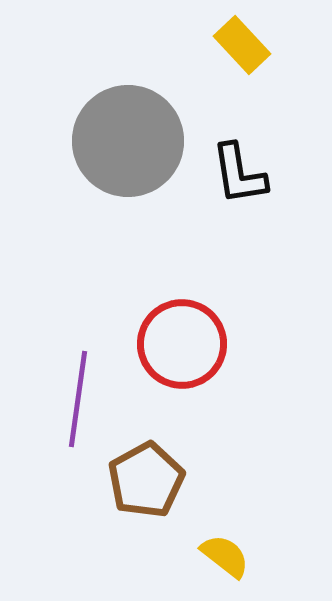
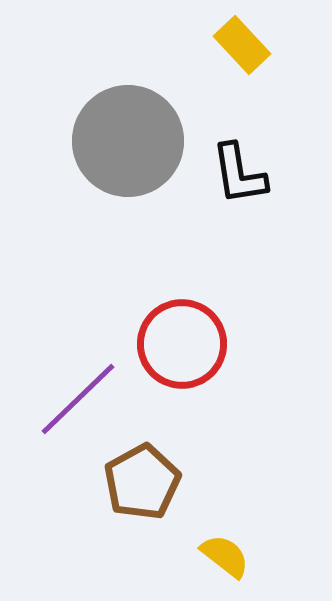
purple line: rotated 38 degrees clockwise
brown pentagon: moved 4 px left, 2 px down
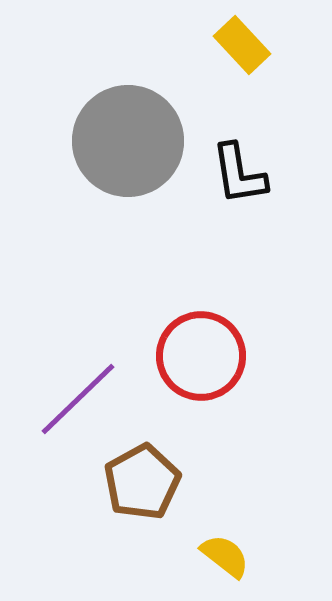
red circle: moved 19 px right, 12 px down
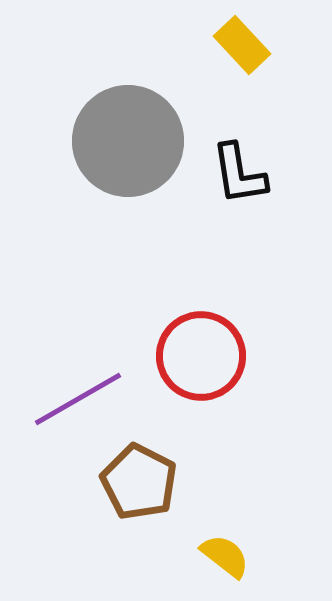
purple line: rotated 14 degrees clockwise
brown pentagon: moved 3 px left; rotated 16 degrees counterclockwise
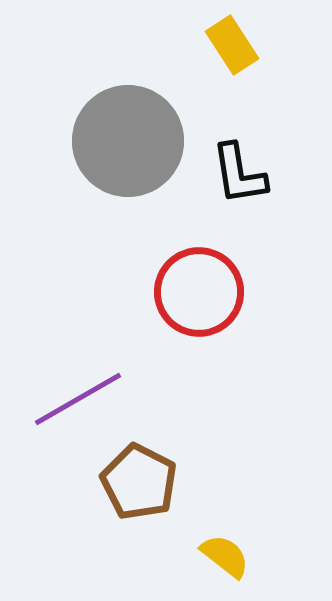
yellow rectangle: moved 10 px left; rotated 10 degrees clockwise
red circle: moved 2 px left, 64 px up
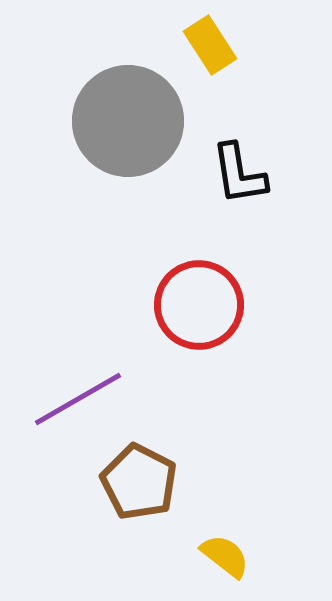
yellow rectangle: moved 22 px left
gray circle: moved 20 px up
red circle: moved 13 px down
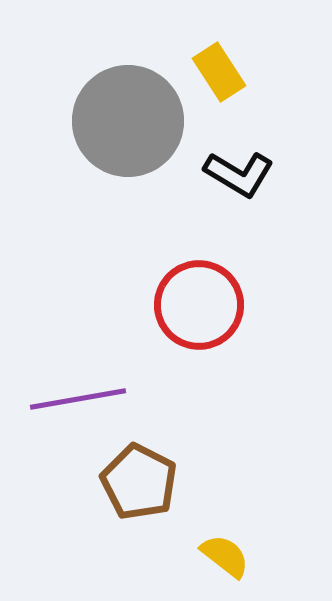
yellow rectangle: moved 9 px right, 27 px down
black L-shape: rotated 50 degrees counterclockwise
purple line: rotated 20 degrees clockwise
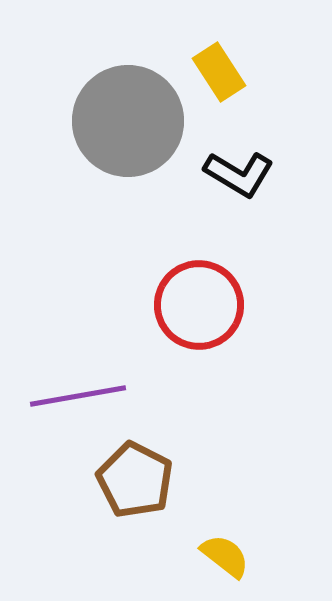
purple line: moved 3 px up
brown pentagon: moved 4 px left, 2 px up
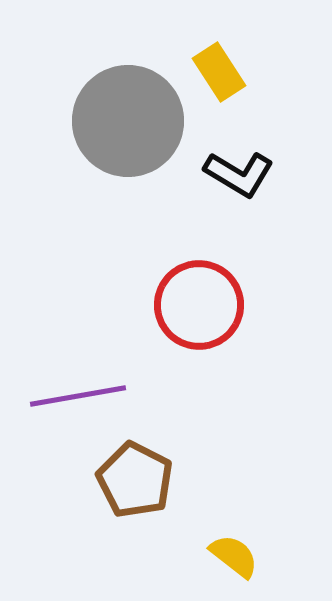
yellow semicircle: moved 9 px right
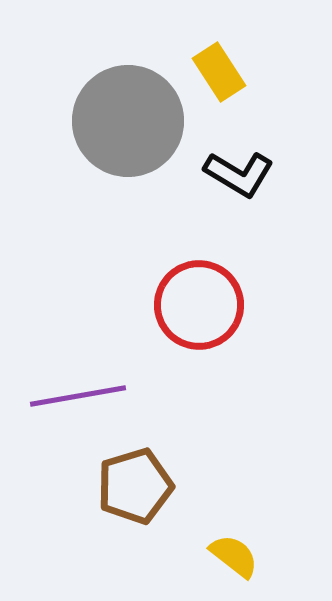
brown pentagon: moved 6 px down; rotated 28 degrees clockwise
